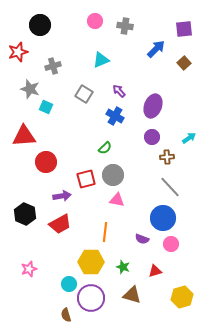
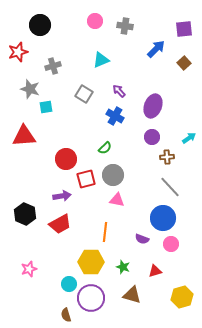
cyan square at (46, 107): rotated 32 degrees counterclockwise
red circle at (46, 162): moved 20 px right, 3 px up
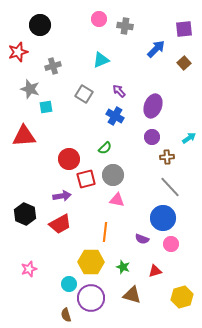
pink circle at (95, 21): moved 4 px right, 2 px up
red circle at (66, 159): moved 3 px right
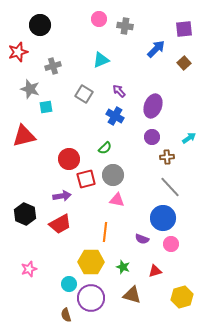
red triangle at (24, 136): rotated 10 degrees counterclockwise
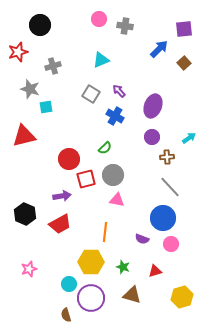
blue arrow at (156, 49): moved 3 px right
gray square at (84, 94): moved 7 px right
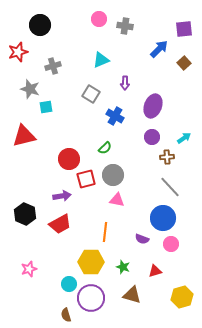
purple arrow at (119, 91): moved 6 px right, 8 px up; rotated 136 degrees counterclockwise
cyan arrow at (189, 138): moved 5 px left
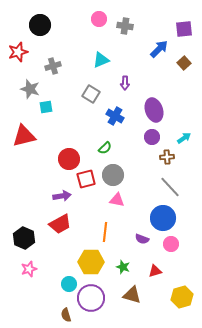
purple ellipse at (153, 106): moved 1 px right, 4 px down; rotated 40 degrees counterclockwise
black hexagon at (25, 214): moved 1 px left, 24 px down
